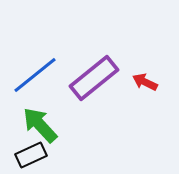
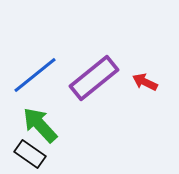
black rectangle: moved 1 px left, 1 px up; rotated 60 degrees clockwise
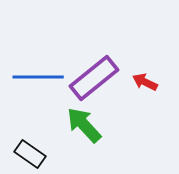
blue line: moved 3 px right, 2 px down; rotated 39 degrees clockwise
green arrow: moved 44 px right
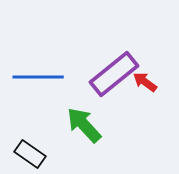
purple rectangle: moved 20 px right, 4 px up
red arrow: rotated 10 degrees clockwise
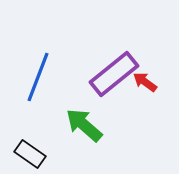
blue line: rotated 69 degrees counterclockwise
green arrow: rotated 6 degrees counterclockwise
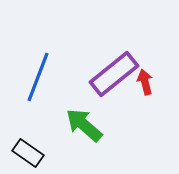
red arrow: rotated 40 degrees clockwise
black rectangle: moved 2 px left, 1 px up
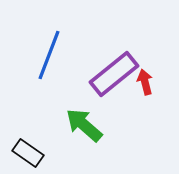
blue line: moved 11 px right, 22 px up
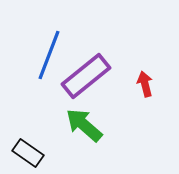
purple rectangle: moved 28 px left, 2 px down
red arrow: moved 2 px down
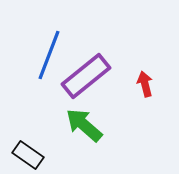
black rectangle: moved 2 px down
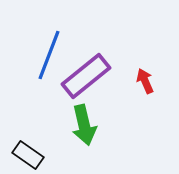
red arrow: moved 3 px up; rotated 10 degrees counterclockwise
green arrow: rotated 144 degrees counterclockwise
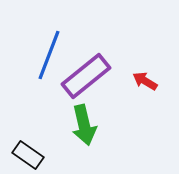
red arrow: rotated 35 degrees counterclockwise
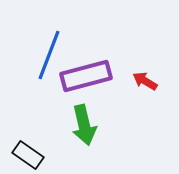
purple rectangle: rotated 24 degrees clockwise
